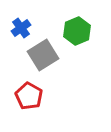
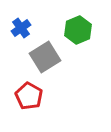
green hexagon: moved 1 px right, 1 px up
gray square: moved 2 px right, 2 px down
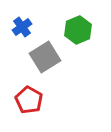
blue cross: moved 1 px right, 1 px up
red pentagon: moved 4 px down
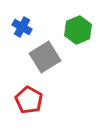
blue cross: rotated 24 degrees counterclockwise
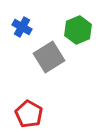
gray square: moved 4 px right
red pentagon: moved 14 px down
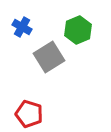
red pentagon: rotated 12 degrees counterclockwise
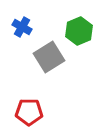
green hexagon: moved 1 px right, 1 px down
red pentagon: moved 2 px up; rotated 16 degrees counterclockwise
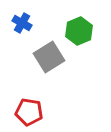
blue cross: moved 4 px up
red pentagon: rotated 8 degrees clockwise
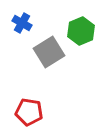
green hexagon: moved 2 px right
gray square: moved 5 px up
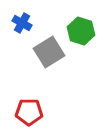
green hexagon: rotated 20 degrees counterclockwise
red pentagon: rotated 8 degrees counterclockwise
